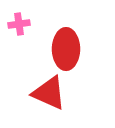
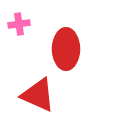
red triangle: moved 11 px left, 2 px down
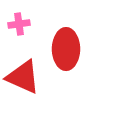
red triangle: moved 15 px left, 18 px up
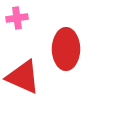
pink cross: moved 2 px left, 6 px up
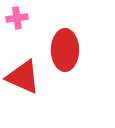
red ellipse: moved 1 px left, 1 px down
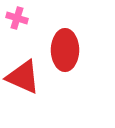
pink cross: rotated 25 degrees clockwise
